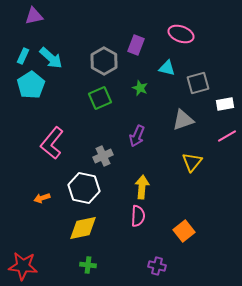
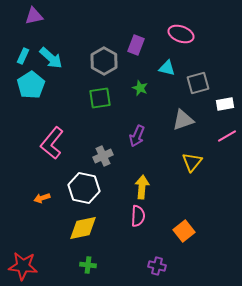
green square: rotated 15 degrees clockwise
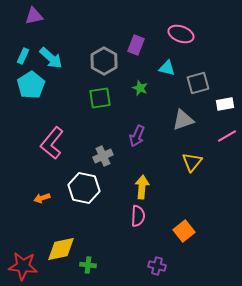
yellow diamond: moved 22 px left, 21 px down
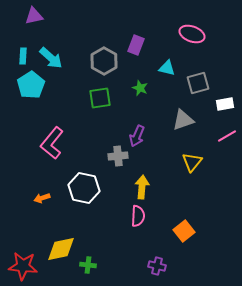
pink ellipse: moved 11 px right
cyan rectangle: rotated 21 degrees counterclockwise
gray cross: moved 15 px right; rotated 18 degrees clockwise
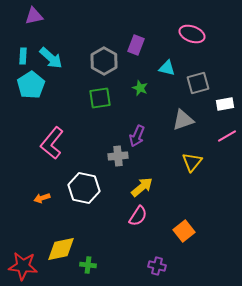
yellow arrow: rotated 45 degrees clockwise
pink semicircle: rotated 30 degrees clockwise
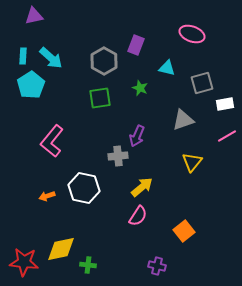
gray square: moved 4 px right
pink L-shape: moved 2 px up
orange arrow: moved 5 px right, 2 px up
red star: moved 1 px right, 4 px up
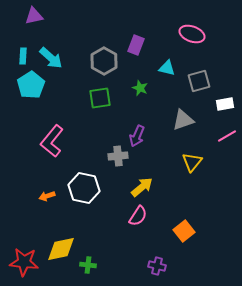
gray square: moved 3 px left, 2 px up
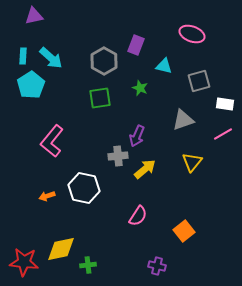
cyan triangle: moved 3 px left, 2 px up
white rectangle: rotated 18 degrees clockwise
pink line: moved 4 px left, 2 px up
yellow arrow: moved 3 px right, 18 px up
green cross: rotated 14 degrees counterclockwise
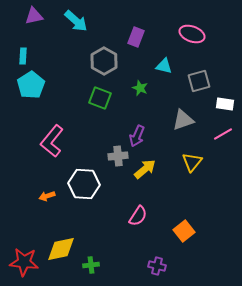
purple rectangle: moved 8 px up
cyan arrow: moved 25 px right, 37 px up
green square: rotated 30 degrees clockwise
white hexagon: moved 4 px up; rotated 8 degrees counterclockwise
green cross: moved 3 px right
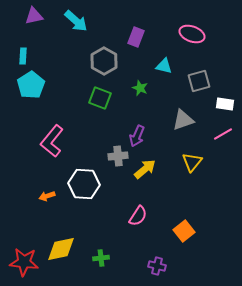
green cross: moved 10 px right, 7 px up
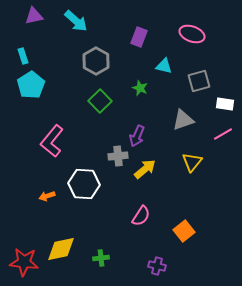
purple rectangle: moved 3 px right
cyan rectangle: rotated 21 degrees counterclockwise
gray hexagon: moved 8 px left
green square: moved 3 px down; rotated 25 degrees clockwise
pink semicircle: moved 3 px right
